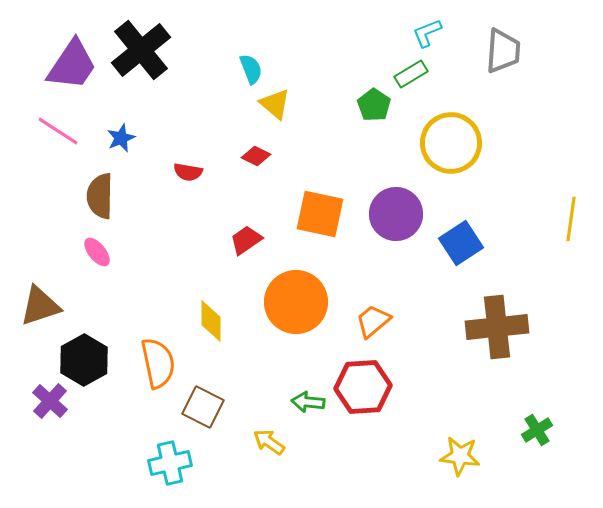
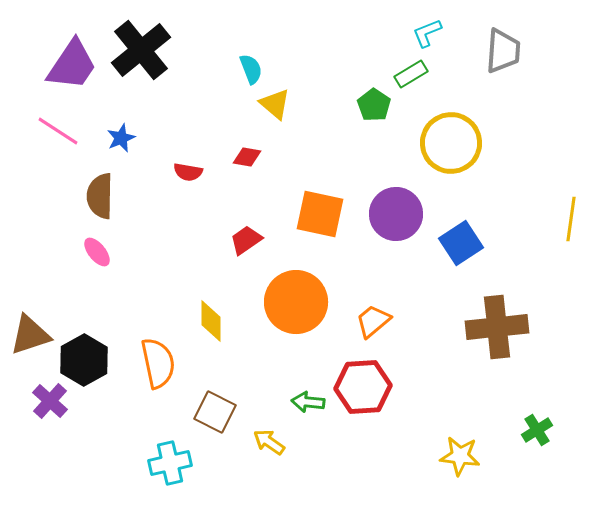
red diamond: moved 9 px left, 1 px down; rotated 16 degrees counterclockwise
brown triangle: moved 10 px left, 29 px down
brown square: moved 12 px right, 5 px down
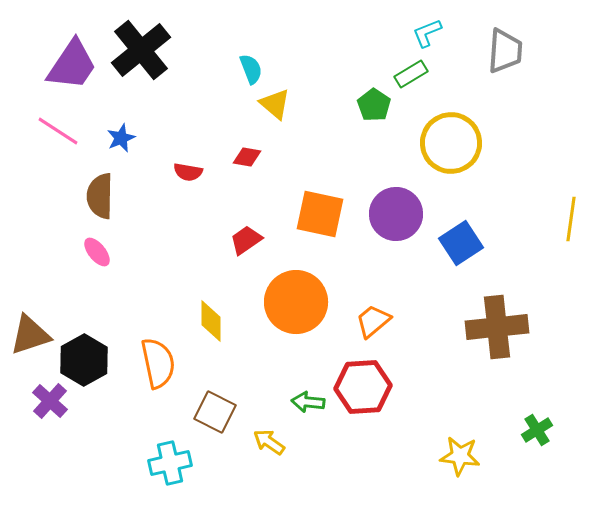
gray trapezoid: moved 2 px right
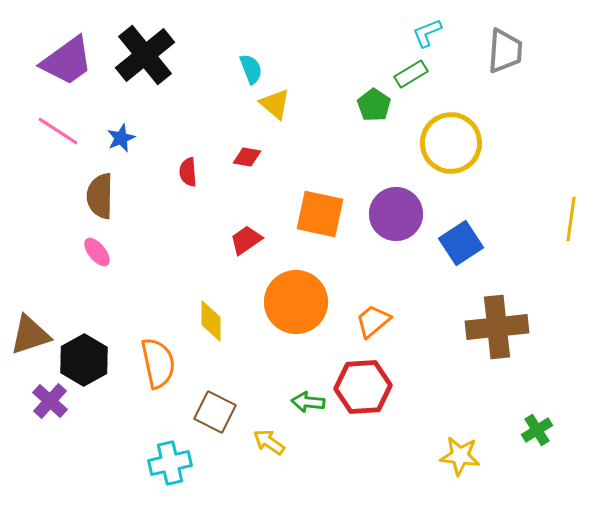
black cross: moved 4 px right, 5 px down
purple trapezoid: moved 5 px left, 4 px up; rotated 20 degrees clockwise
red semicircle: rotated 76 degrees clockwise
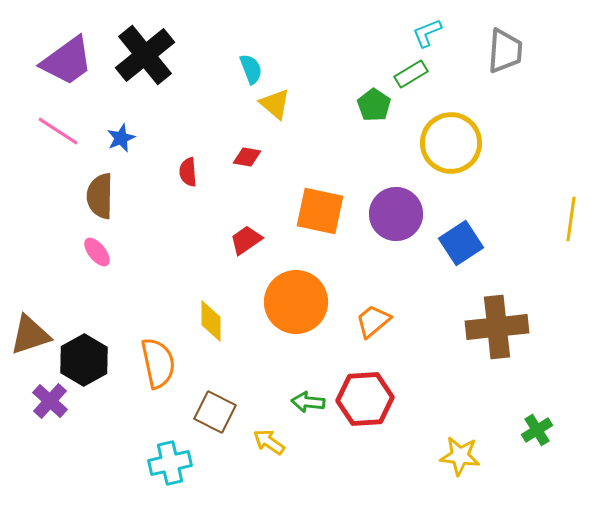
orange square: moved 3 px up
red hexagon: moved 2 px right, 12 px down
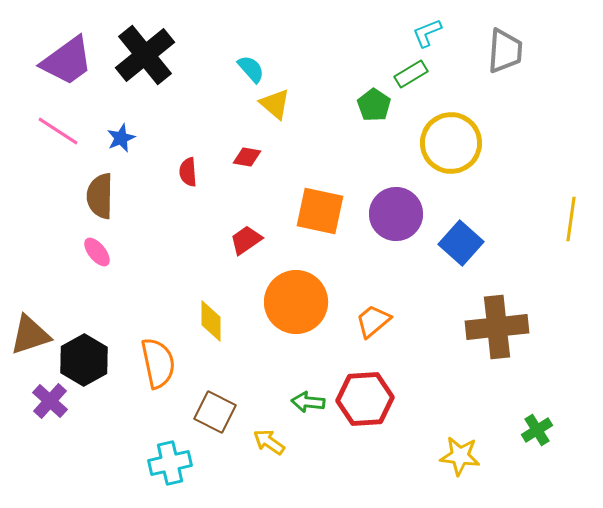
cyan semicircle: rotated 20 degrees counterclockwise
blue square: rotated 15 degrees counterclockwise
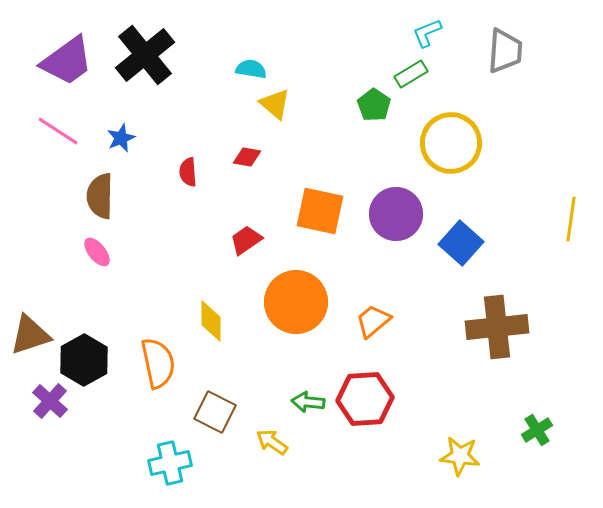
cyan semicircle: rotated 40 degrees counterclockwise
yellow arrow: moved 3 px right
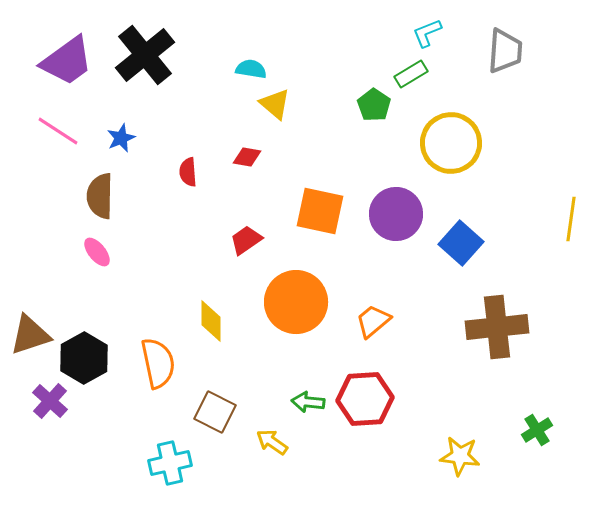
black hexagon: moved 2 px up
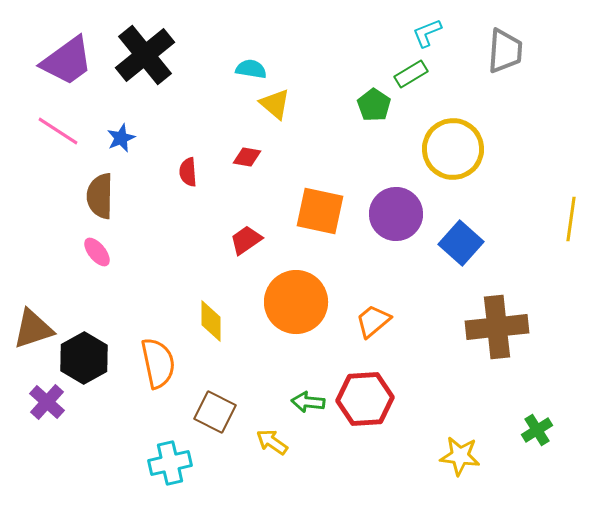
yellow circle: moved 2 px right, 6 px down
brown triangle: moved 3 px right, 6 px up
purple cross: moved 3 px left, 1 px down
